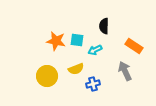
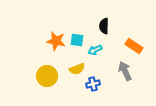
yellow semicircle: moved 1 px right
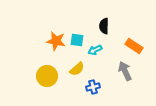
yellow semicircle: rotated 21 degrees counterclockwise
blue cross: moved 3 px down
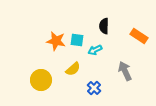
orange rectangle: moved 5 px right, 10 px up
yellow semicircle: moved 4 px left
yellow circle: moved 6 px left, 4 px down
blue cross: moved 1 px right, 1 px down; rotated 32 degrees counterclockwise
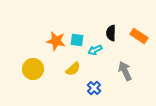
black semicircle: moved 7 px right, 7 px down
yellow circle: moved 8 px left, 11 px up
